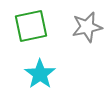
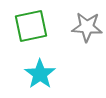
gray star: rotated 16 degrees clockwise
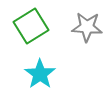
green square: rotated 20 degrees counterclockwise
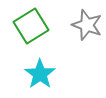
gray star: moved 2 px up; rotated 16 degrees clockwise
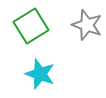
cyan star: rotated 16 degrees counterclockwise
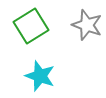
cyan star: moved 2 px down
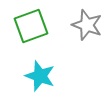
green square: rotated 12 degrees clockwise
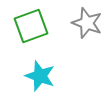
gray star: moved 2 px up
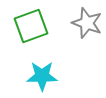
cyan star: moved 2 px right; rotated 20 degrees counterclockwise
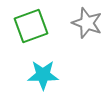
cyan star: moved 1 px right, 1 px up
